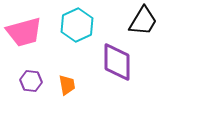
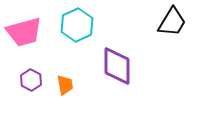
black trapezoid: moved 29 px right, 1 px down
purple diamond: moved 4 px down
purple hexagon: moved 1 px up; rotated 20 degrees clockwise
orange trapezoid: moved 2 px left
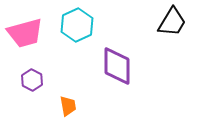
pink trapezoid: moved 1 px right, 1 px down
purple hexagon: moved 1 px right
orange trapezoid: moved 3 px right, 21 px down
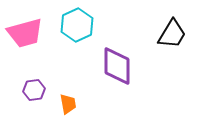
black trapezoid: moved 12 px down
purple hexagon: moved 2 px right, 10 px down; rotated 25 degrees clockwise
orange trapezoid: moved 2 px up
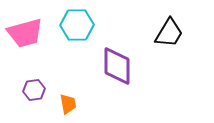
cyan hexagon: rotated 24 degrees clockwise
black trapezoid: moved 3 px left, 1 px up
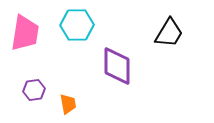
pink trapezoid: rotated 66 degrees counterclockwise
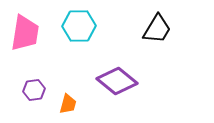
cyan hexagon: moved 2 px right, 1 px down
black trapezoid: moved 12 px left, 4 px up
purple diamond: moved 15 px down; rotated 51 degrees counterclockwise
orange trapezoid: rotated 25 degrees clockwise
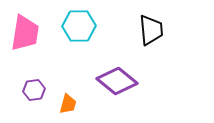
black trapezoid: moved 6 px left, 1 px down; rotated 36 degrees counterclockwise
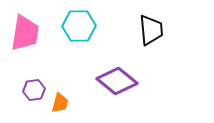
orange trapezoid: moved 8 px left, 1 px up
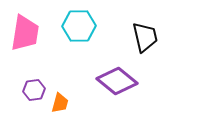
black trapezoid: moved 6 px left, 7 px down; rotated 8 degrees counterclockwise
